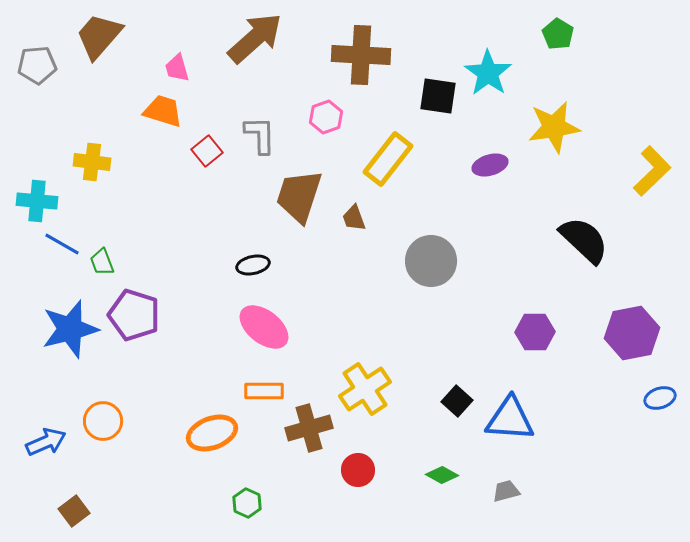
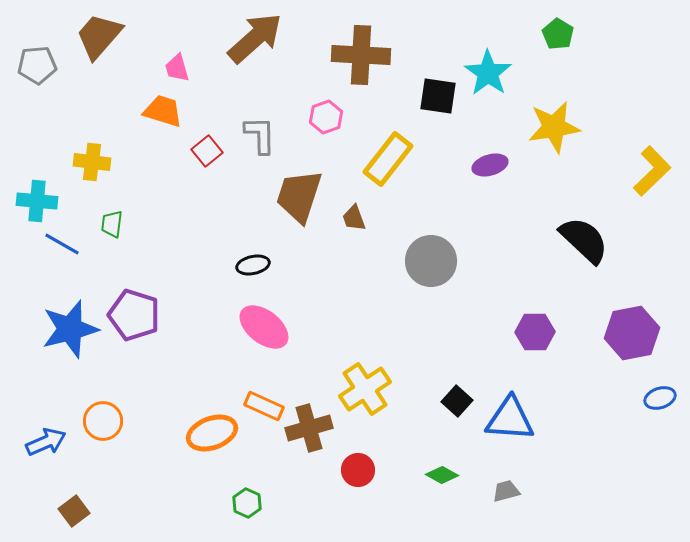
green trapezoid at (102, 262): moved 10 px right, 38 px up; rotated 28 degrees clockwise
orange rectangle at (264, 391): moved 15 px down; rotated 24 degrees clockwise
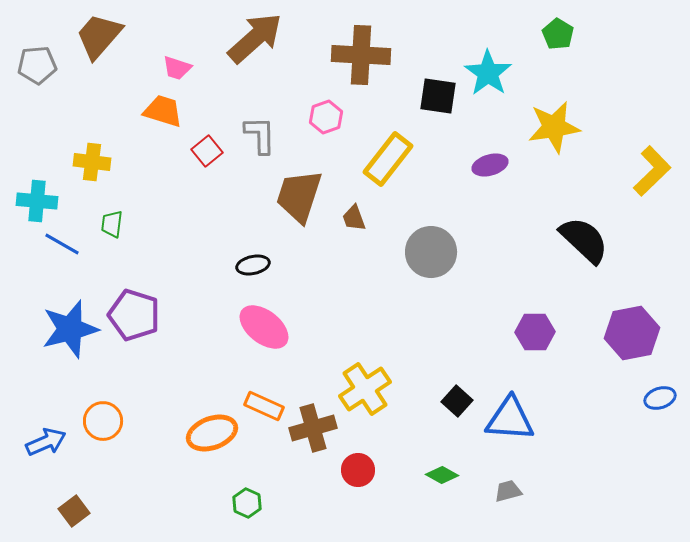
pink trapezoid at (177, 68): rotated 56 degrees counterclockwise
gray circle at (431, 261): moved 9 px up
brown cross at (309, 428): moved 4 px right
gray trapezoid at (506, 491): moved 2 px right
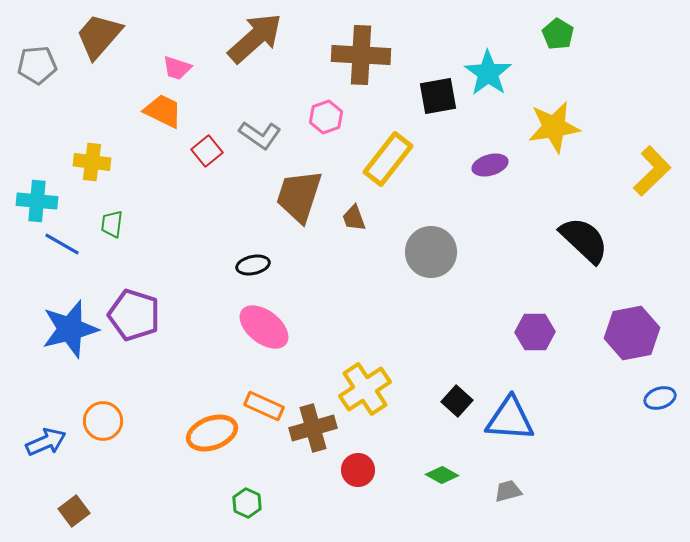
black square at (438, 96): rotated 18 degrees counterclockwise
orange trapezoid at (163, 111): rotated 9 degrees clockwise
gray L-shape at (260, 135): rotated 126 degrees clockwise
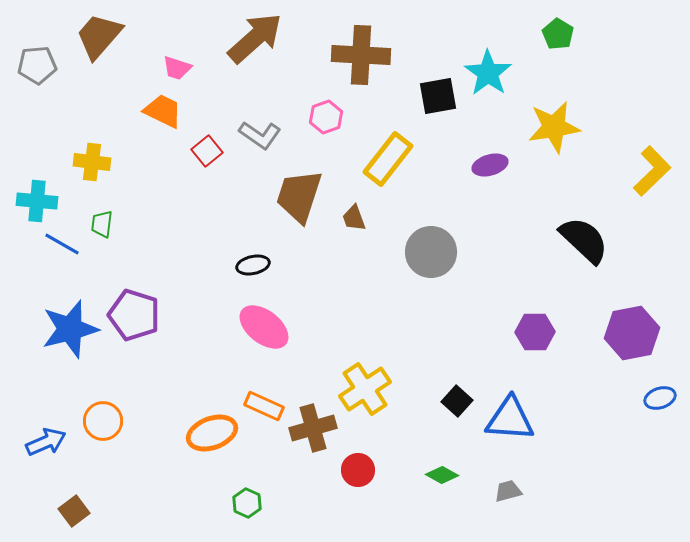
green trapezoid at (112, 224): moved 10 px left
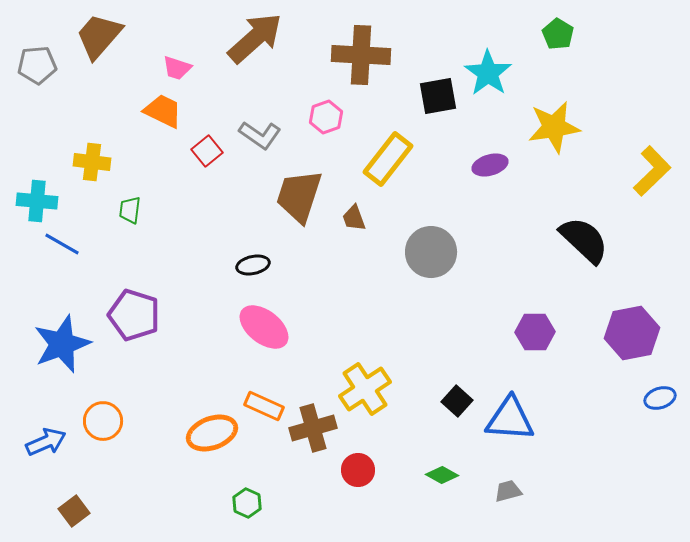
green trapezoid at (102, 224): moved 28 px right, 14 px up
blue star at (70, 329): moved 8 px left, 15 px down; rotated 6 degrees counterclockwise
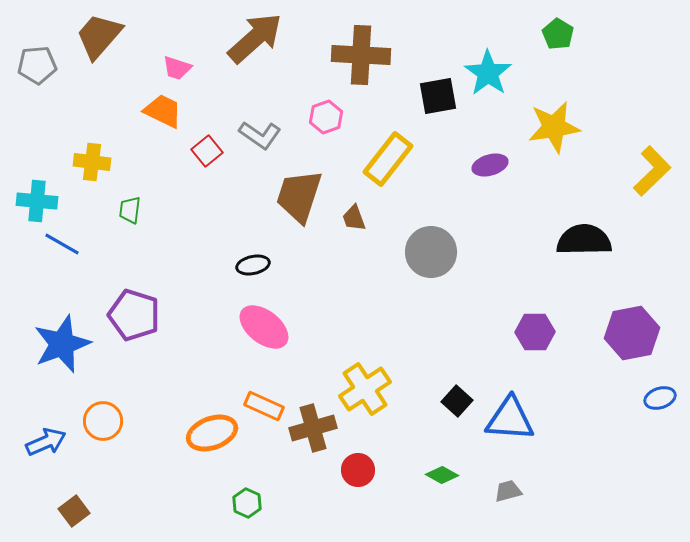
black semicircle at (584, 240): rotated 44 degrees counterclockwise
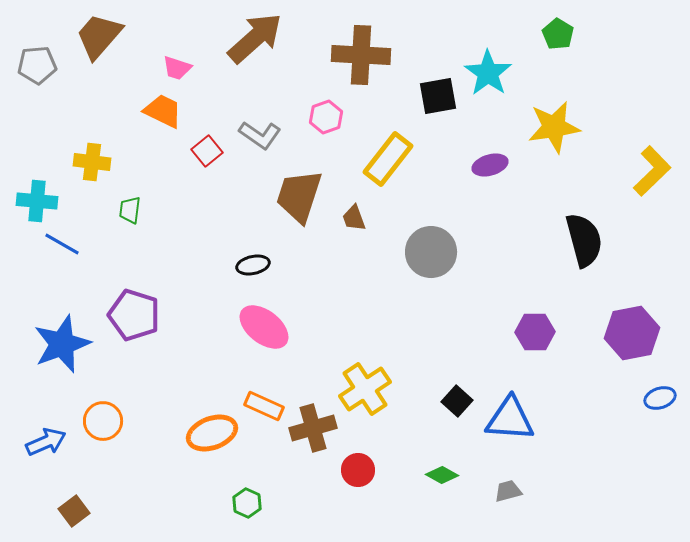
black semicircle at (584, 240): rotated 76 degrees clockwise
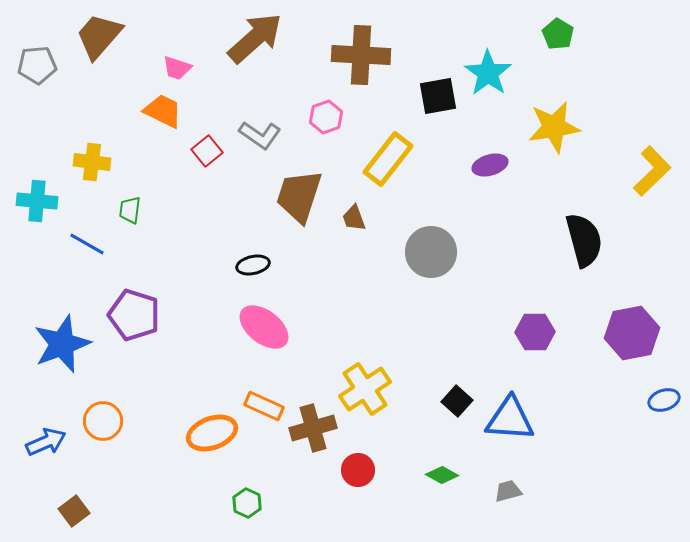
blue line at (62, 244): moved 25 px right
blue ellipse at (660, 398): moved 4 px right, 2 px down
